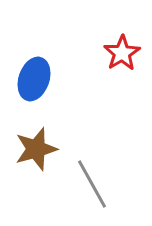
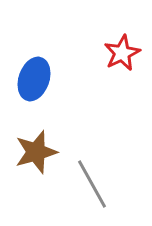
red star: rotated 6 degrees clockwise
brown star: moved 3 px down
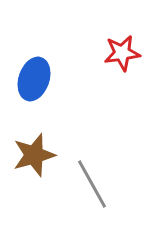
red star: rotated 18 degrees clockwise
brown star: moved 2 px left, 3 px down
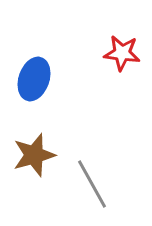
red star: rotated 15 degrees clockwise
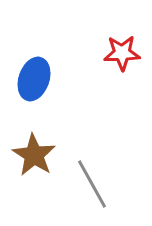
red star: rotated 9 degrees counterclockwise
brown star: rotated 24 degrees counterclockwise
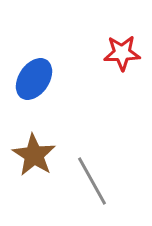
blue ellipse: rotated 15 degrees clockwise
gray line: moved 3 px up
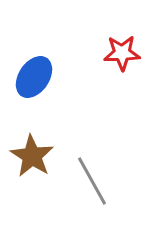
blue ellipse: moved 2 px up
brown star: moved 2 px left, 1 px down
